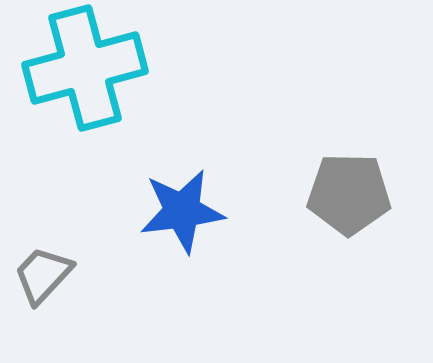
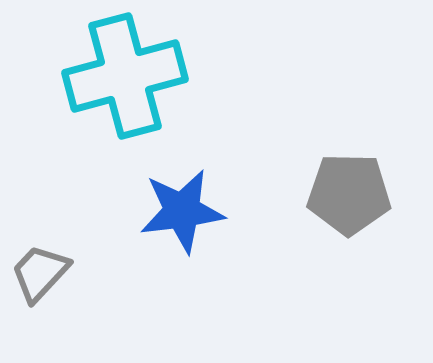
cyan cross: moved 40 px right, 8 px down
gray trapezoid: moved 3 px left, 2 px up
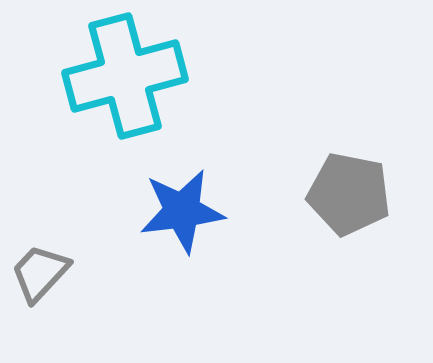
gray pentagon: rotated 10 degrees clockwise
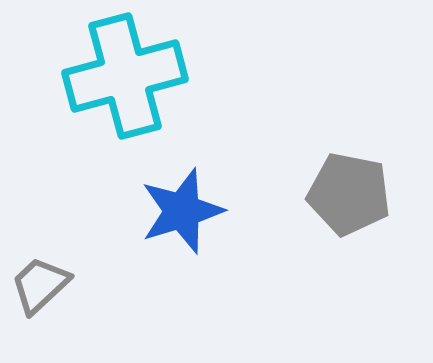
blue star: rotated 10 degrees counterclockwise
gray trapezoid: moved 12 px down; rotated 4 degrees clockwise
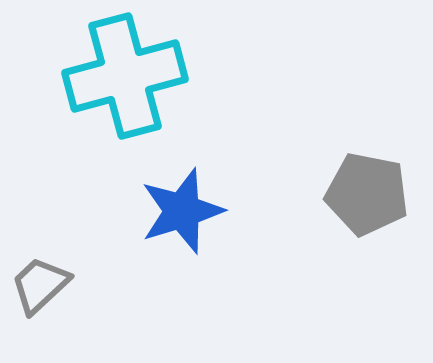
gray pentagon: moved 18 px right
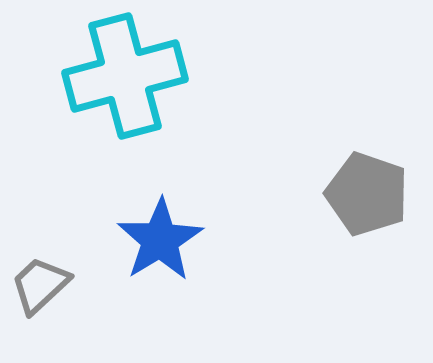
gray pentagon: rotated 8 degrees clockwise
blue star: moved 22 px left, 29 px down; rotated 14 degrees counterclockwise
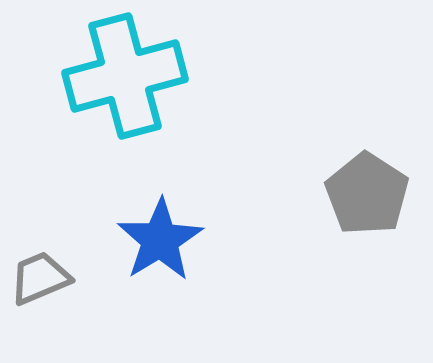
gray pentagon: rotated 14 degrees clockwise
gray trapezoid: moved 7 px up; rotated 20 degrees clockwise
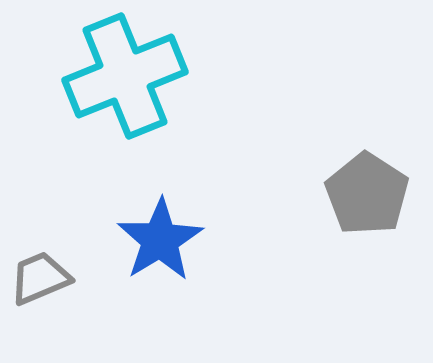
cyan cross: rotated 7 degrees counterclockwise
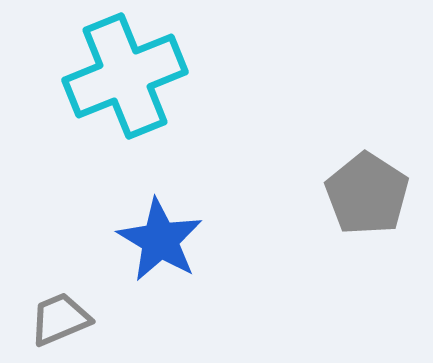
blue star: rotated 10 degrees counterclockwise
gray trapezoid: moved 20 px right, 41 px down
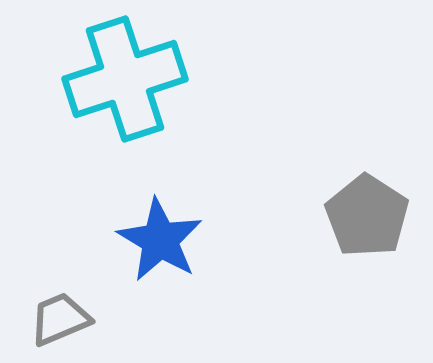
cyan cross: moved 3 px down; rotated 4 degrees clockwise
gray pentagon: moved 22 px down
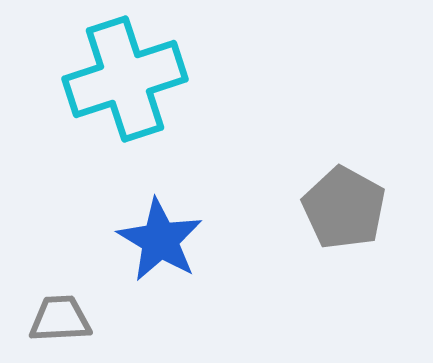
gray pentagon: moved 23 px left, 8 px up; rotated 4 degrees counterclockwise
gray trapezoid: rotated 20 degrees clockwise
